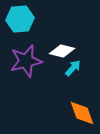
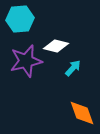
white diamond: moved 6 px left, 5 px up
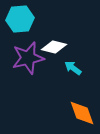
white diamond: moved 2 px left, 1 px down
purple star: moved 2 px right, 3 px up
cyan arrow: rotated 96 degrees counterclockwise
